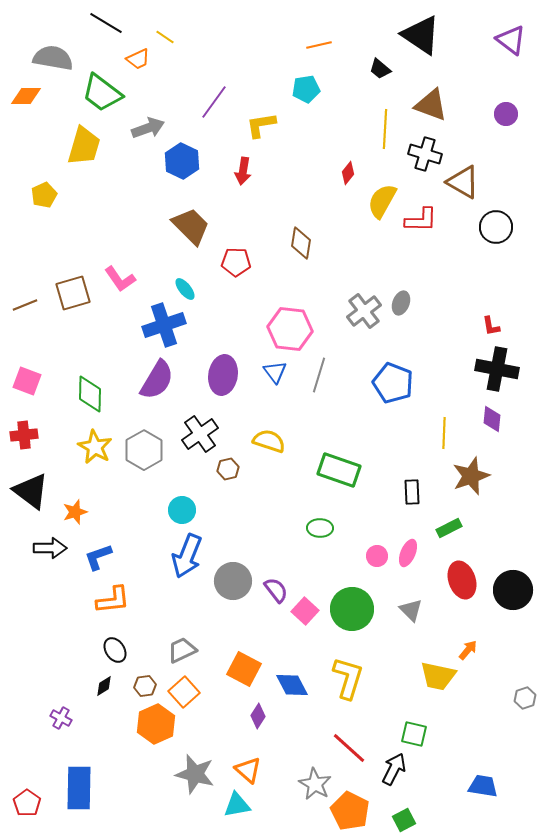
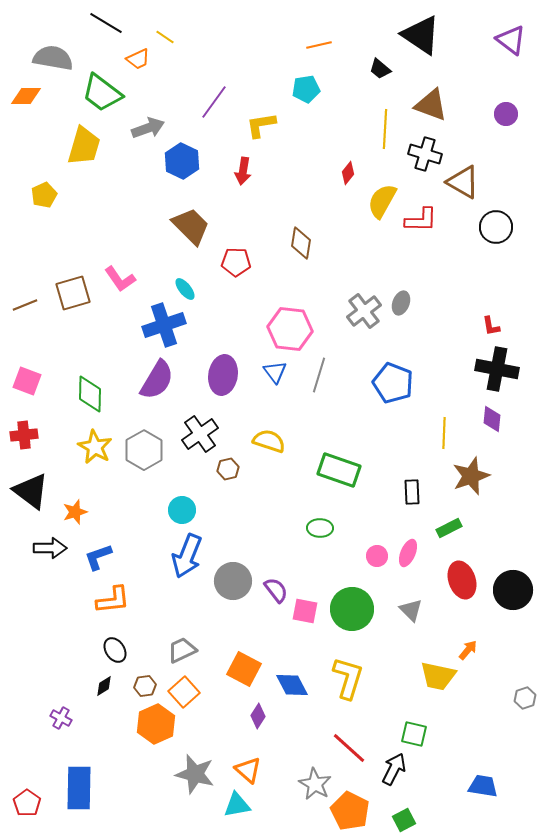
pink square at (305, 611): rotated 32 degrees counterclockwise
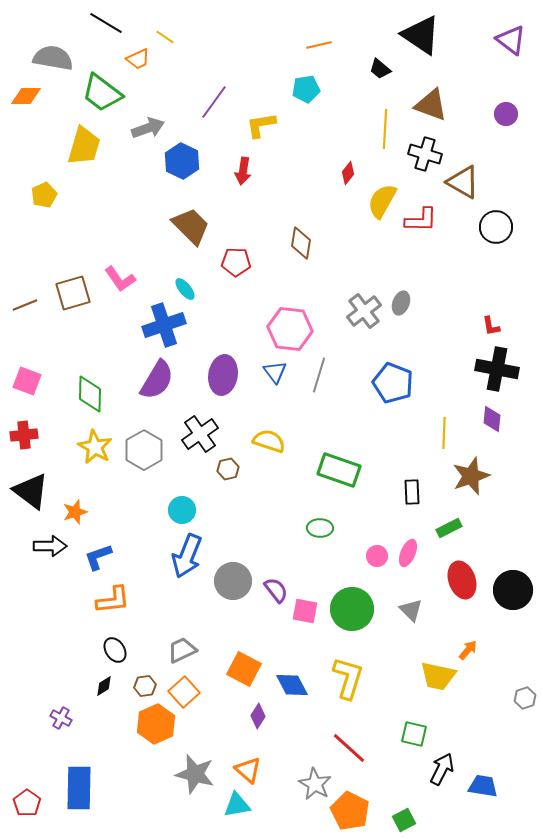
black arrow at (50, 548): moved 2 px up
black arrow at (394, 769): moved 48 px right
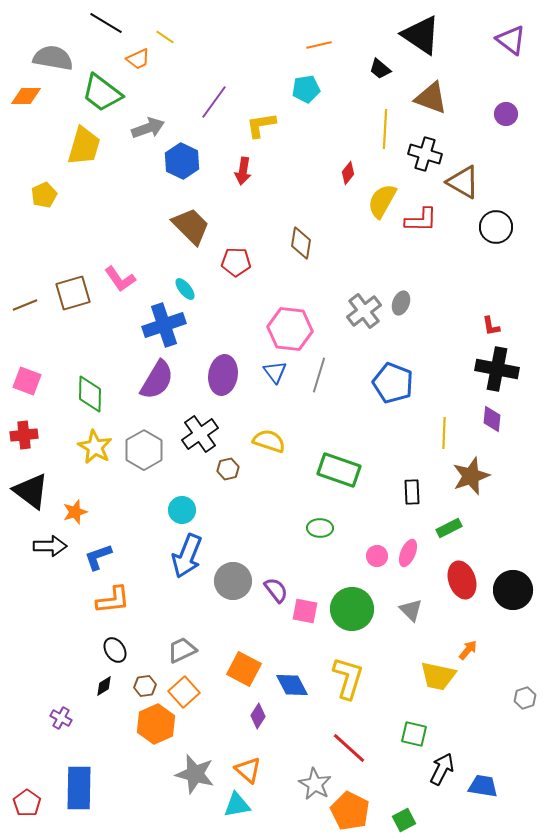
brown triangle at (431, 105): moved 7 px up
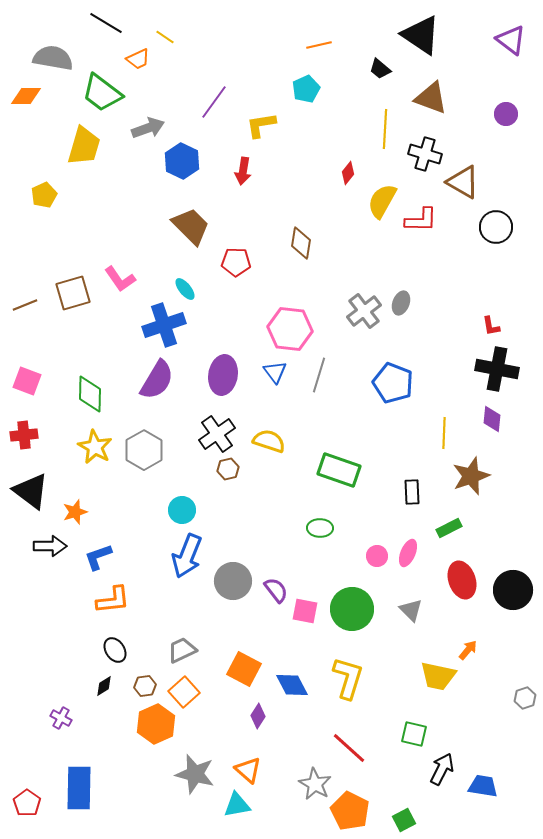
cyan pentagon at (306, 89): rotated 16 degrees counterclockwise
black cross at (200, 434): moved 17 px right
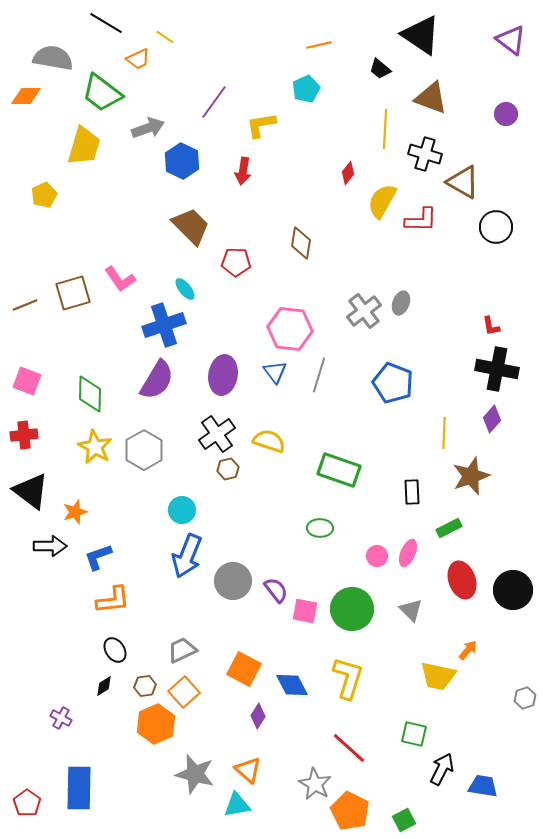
purple diamond at (492, 419): rotated 36 degrees clockwise
